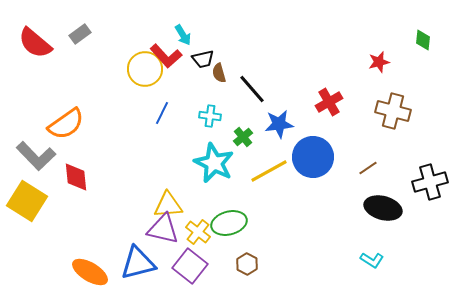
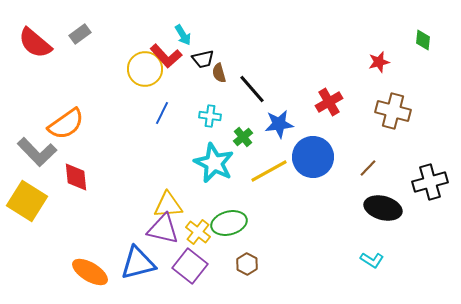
gray L-shape: moved 1 px right, 4 px up
brown line: rotated 12 degrees counterclockwise
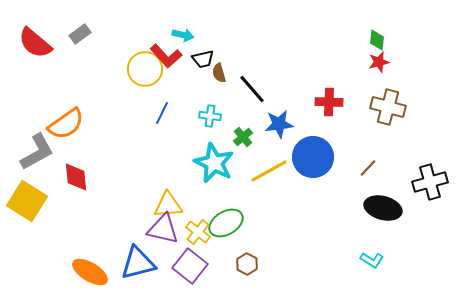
cyan arrow: rotated 45 degrees counterclockwise
green diamond: moved 46 px left
red cross: rotated 32 degrees clockwise
brown cross: moved 5 px left, 4 px up
gray L-shape: rotated 75 degrees counterclockwise
green ellipse: moved 3 px left; rotated 16 degrees counterclockwise
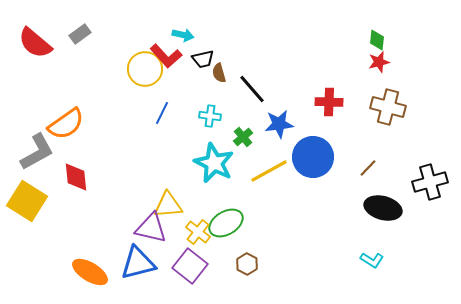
purple triangle: moved 12 px left, 1 px up
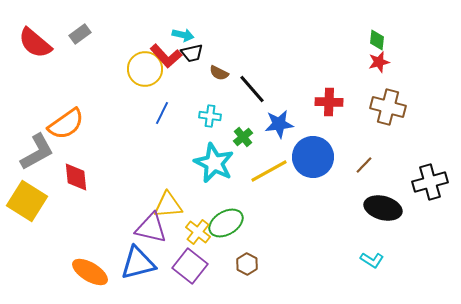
black trapezoid: moved 11 px left, 6 px up
brown semicircle: rotated 48 degrees counterclockwise
brown line: moved 4 px left, 3 px up
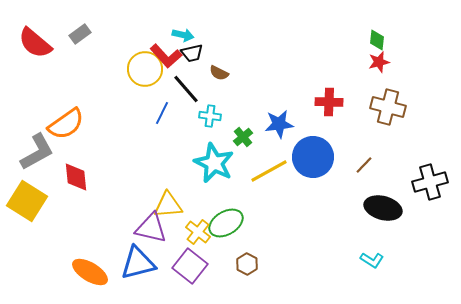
black line: moved 66 px left
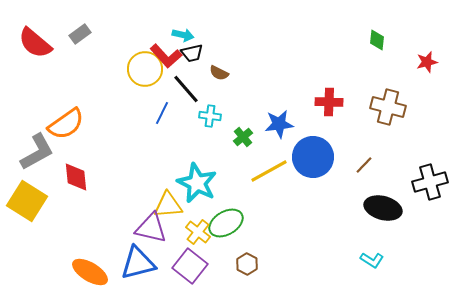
red star: moved 48 px right
cyan star: moved 17 px left, 20 px down
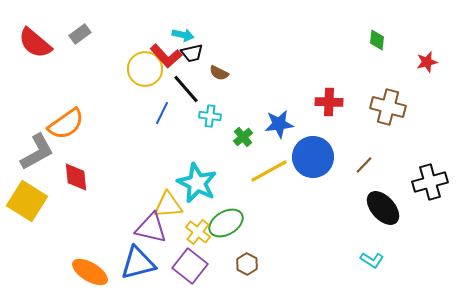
black ellipse: rotated 33 degrees clockwise
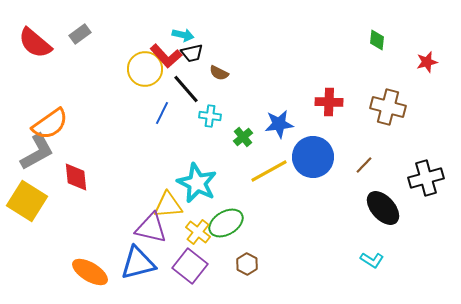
orange semicircle: moved 16 px left
black cross: moved 4 px left, 4 px up
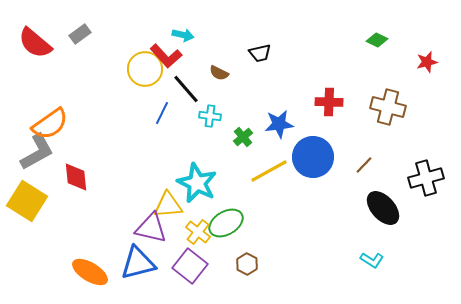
green diamond: rotated 70 degrees counterclockwise
black trapezoid: moved 68 px right
